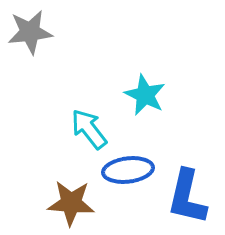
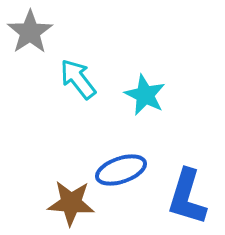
gray star: rotated 27 degrees counterclockwise
cyan arrow: moved 11 px left, 50 px up
blue ellipse: moved 7 px left; rotated 12 degrees counterclockwise
blue L-shape: rotated 4 degrees clockwise
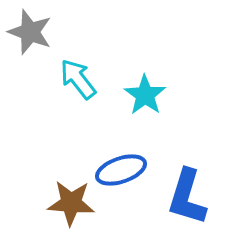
gray star: rotated 18 degrees counterclockwise
cyan star: rotated 9 degrees clockwise
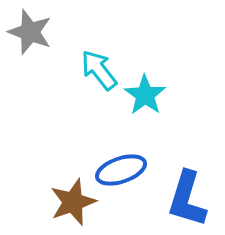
cyan arrow: moved 21 px right, 9 px up
blue L-shape: moved 2 px down
brown star: moved 2 px right, 1 px up; rotated 24 degrees counterclockwise
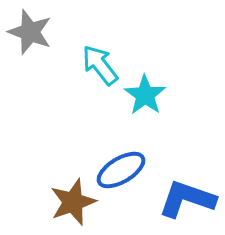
cyan arrow: moved 1 px right, 5 px up
blue ellipse: rotated 12 degrees counterclockwise
blue L-shape: rotated 92 degrees clockwise
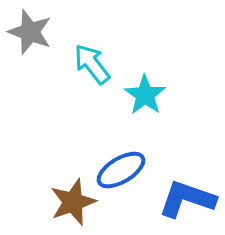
cyan arrow: moved 8 px left, 1 px up
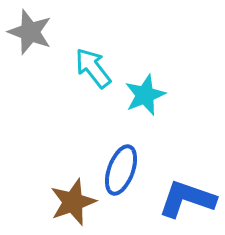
cyan arrow: moved 1 px right, 4 px down
cyan star: rotated 15 degrees clockwise
blue ellipse: rotated 39 degrees counterclockwise
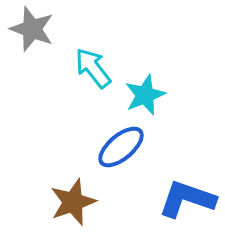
gray star: moved 2 px right, 3 px up
blue ellipse: moved 23 px up; rotated 30 degrees clockwise
